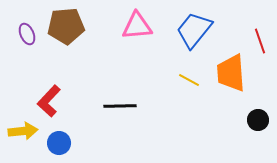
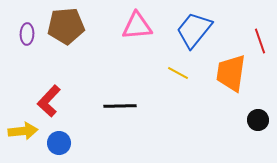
purple ellipse: rotated 25 degrees clockwise
orange trapezoid: rotated 12 degrees clockwise
yellow line: moved 11 px left, 7 px up
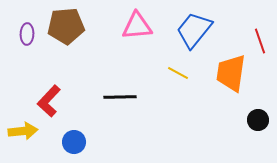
black line: moved 9 px up
blue circle: moved 15 px right, 1 px up
